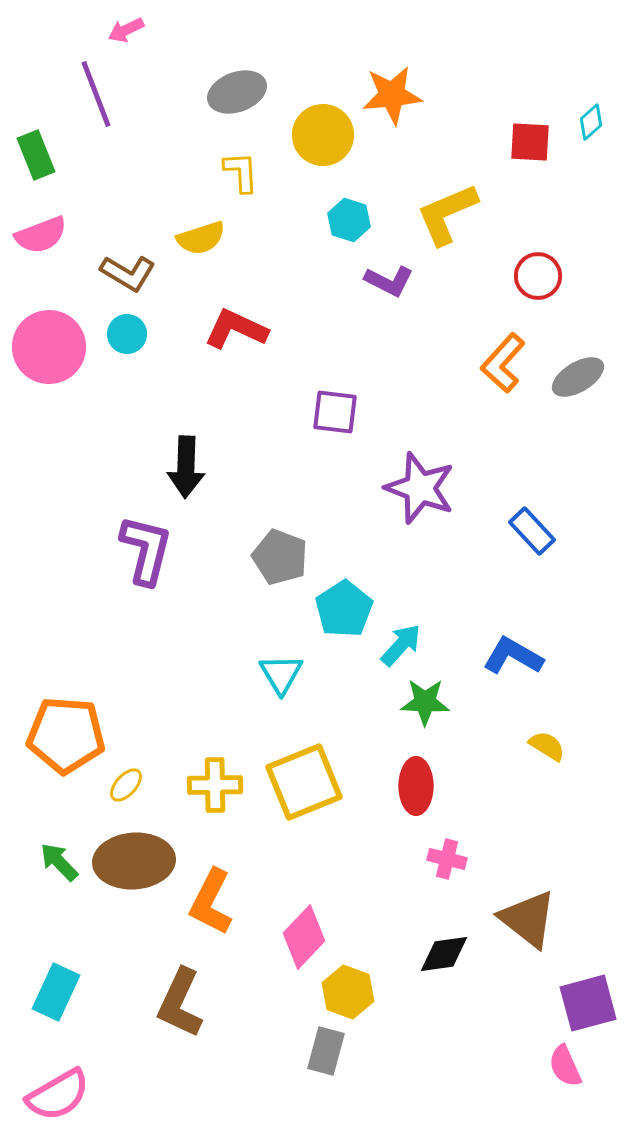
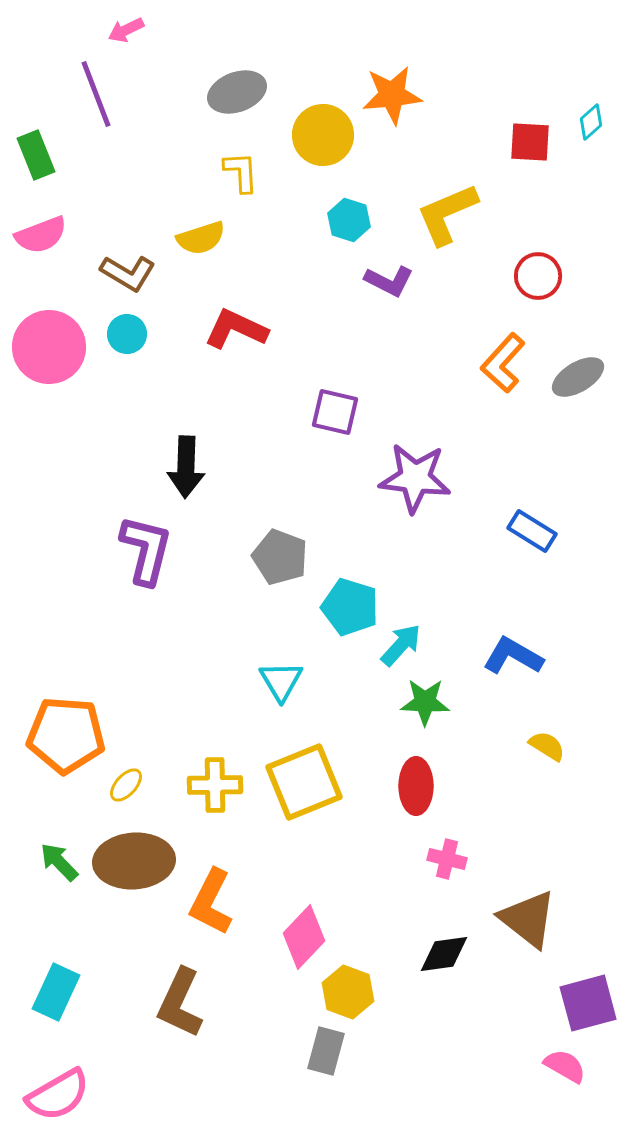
purple square at (335, 412): rotated 6 degrees clockwise
purple star at (420, 488): moved 5 px left, 10 px up; rotated 14 degrees counterclockwise
blue rectangle at (532, 531): rotated 15 degrees counterclockwise
cyan pentagon at (344, 609): moved 6 px right, 2 px up; rotated 22 degrees counterclockwise
cyan triangle at (281, 674): moved 7 px down
pink semicircle at (565, 1066): rotated 144 degrees clockwise
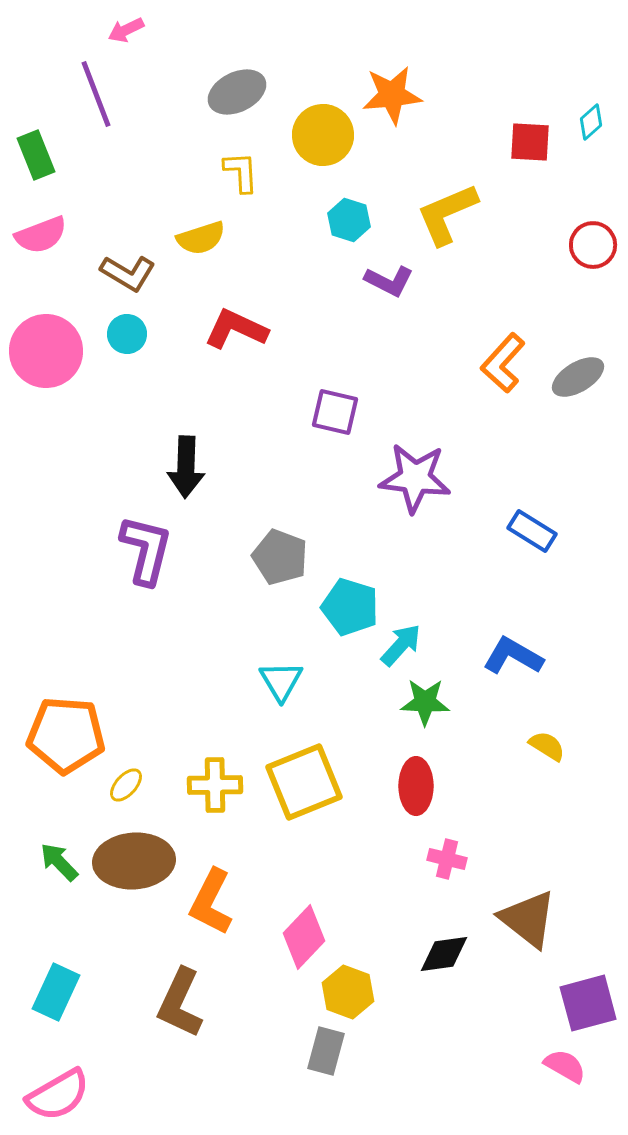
gray ellipse at (237, 92): rotated 6 degrees counterclockwise
red circle at (538, 276): moved 55 px right, 31 px up
pink circle at (49, 347): moved 3 px left, 4 px down
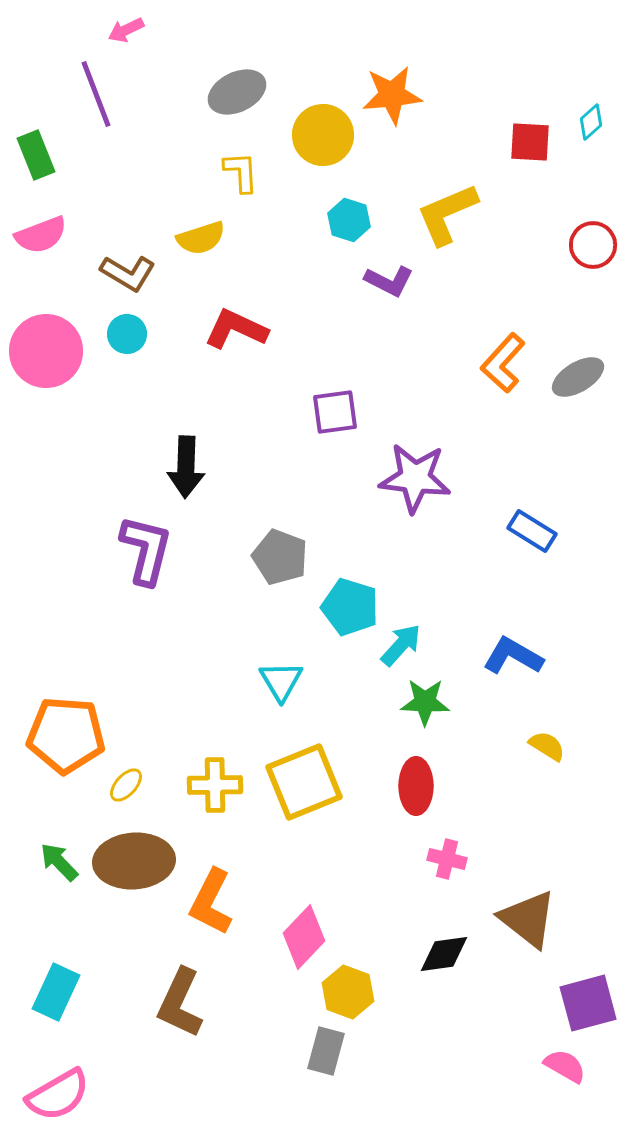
purple square at (335, 412): rotated 21 degrees counterclockwise
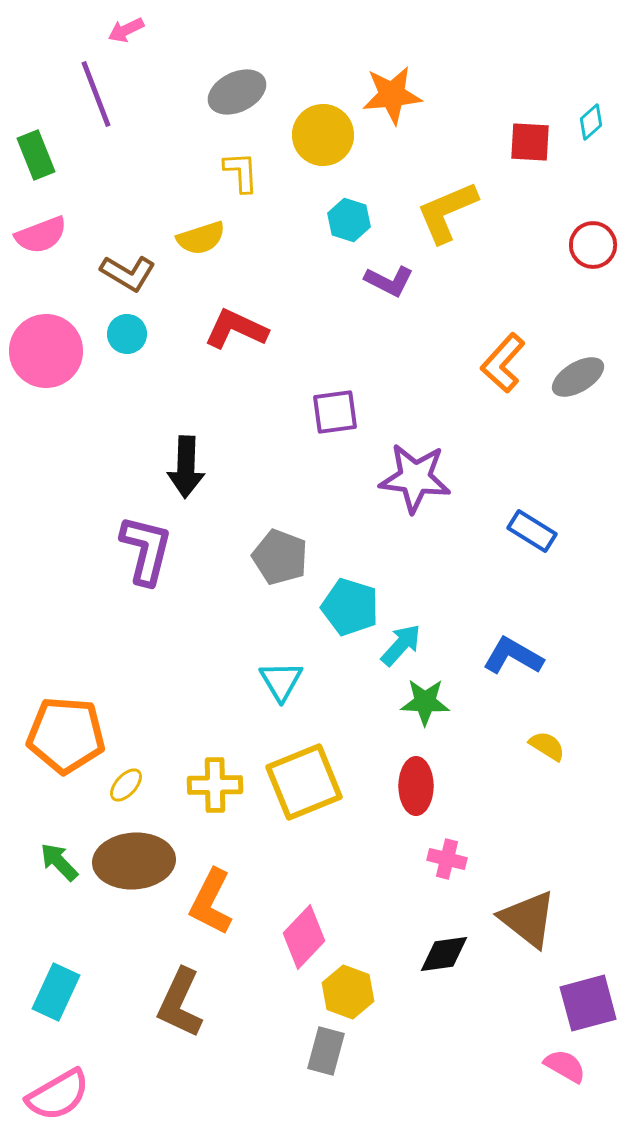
yellow L-shape at (447, 214): moved 2 px up
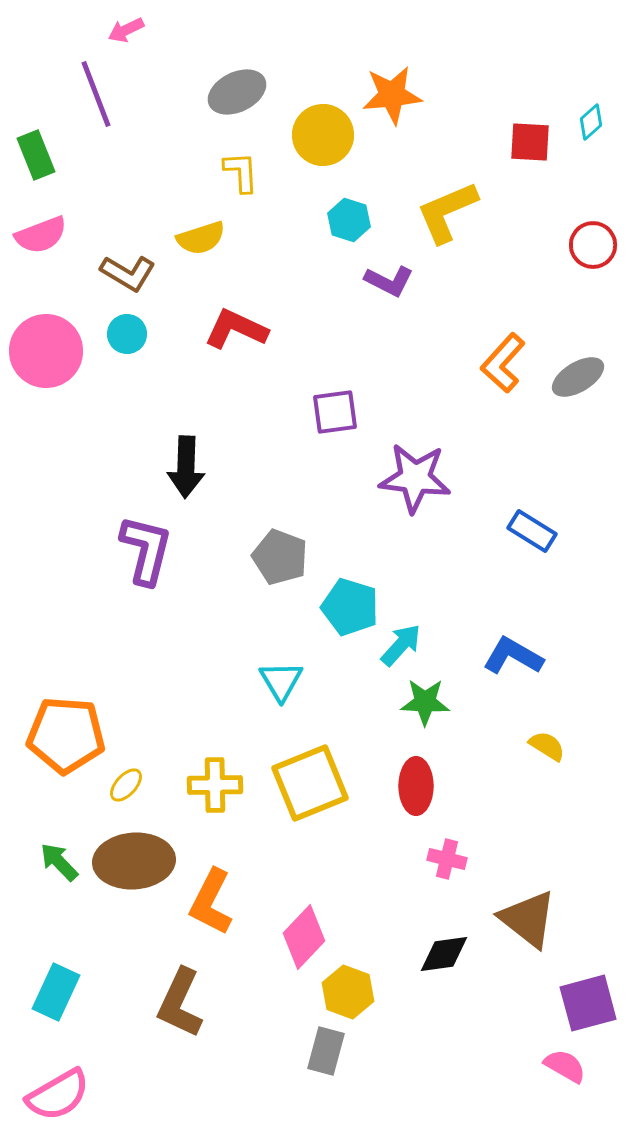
yellow square at (304, 782): moved 6 px right, 1 px down
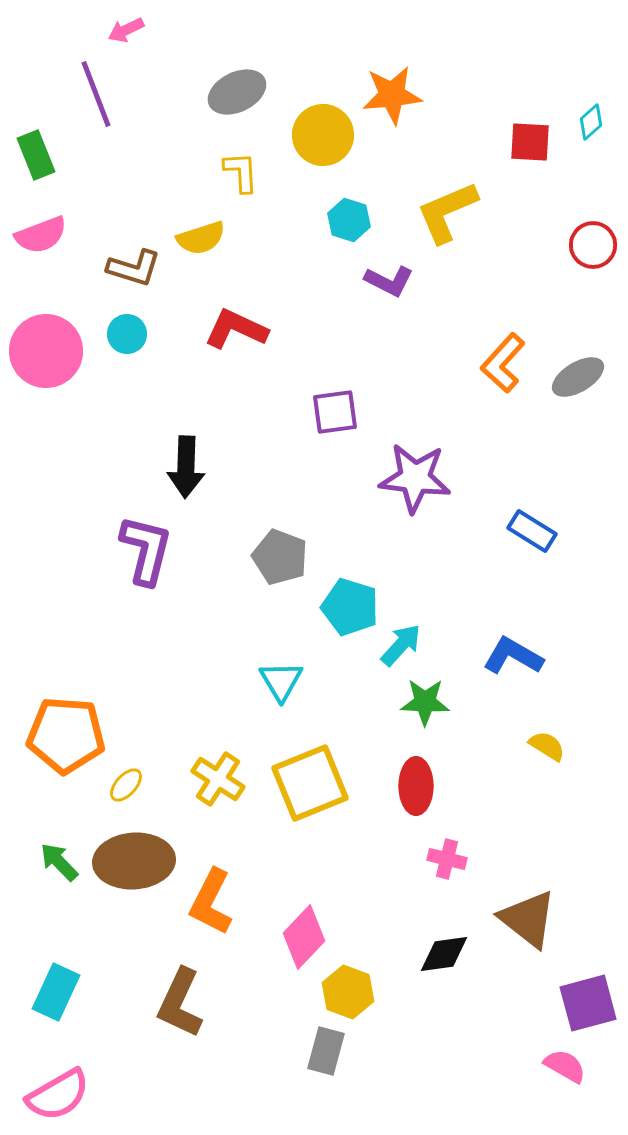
brown L-shape at (128, 273): moved 6 px right, 5 px up; rotated 14 degrees counterclockwise
yellow cross at (215, 785): moved 3 px right, 6 px up; rotated 34 degrees clockwise
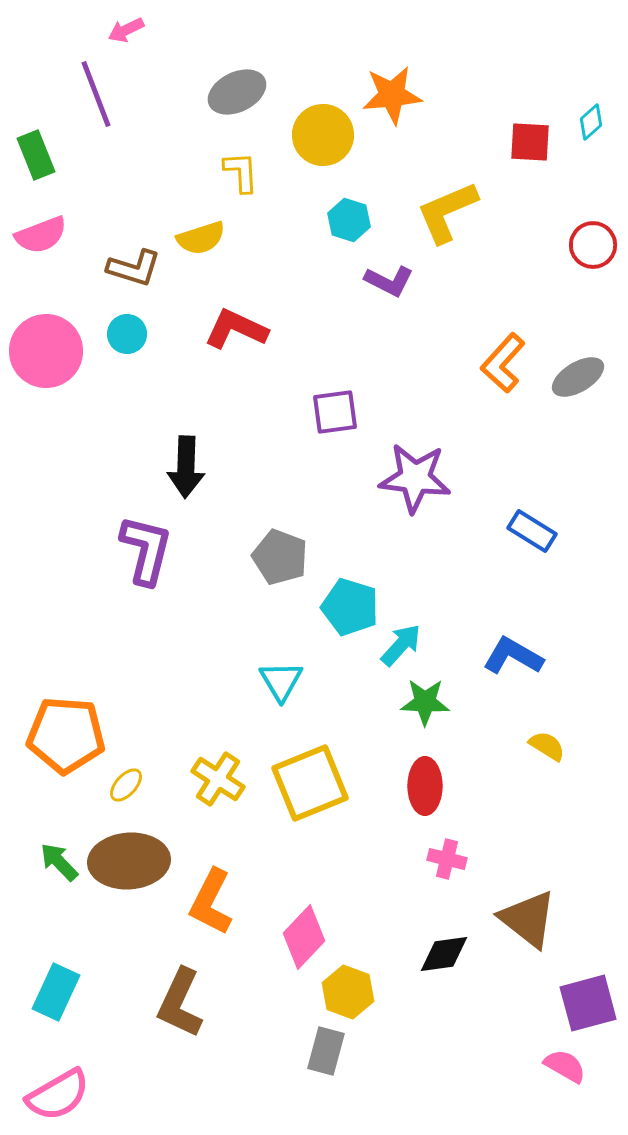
red ellipse at (416, 786): moved 9 px right
brown ellipse at (134, 861): moved 5 px left
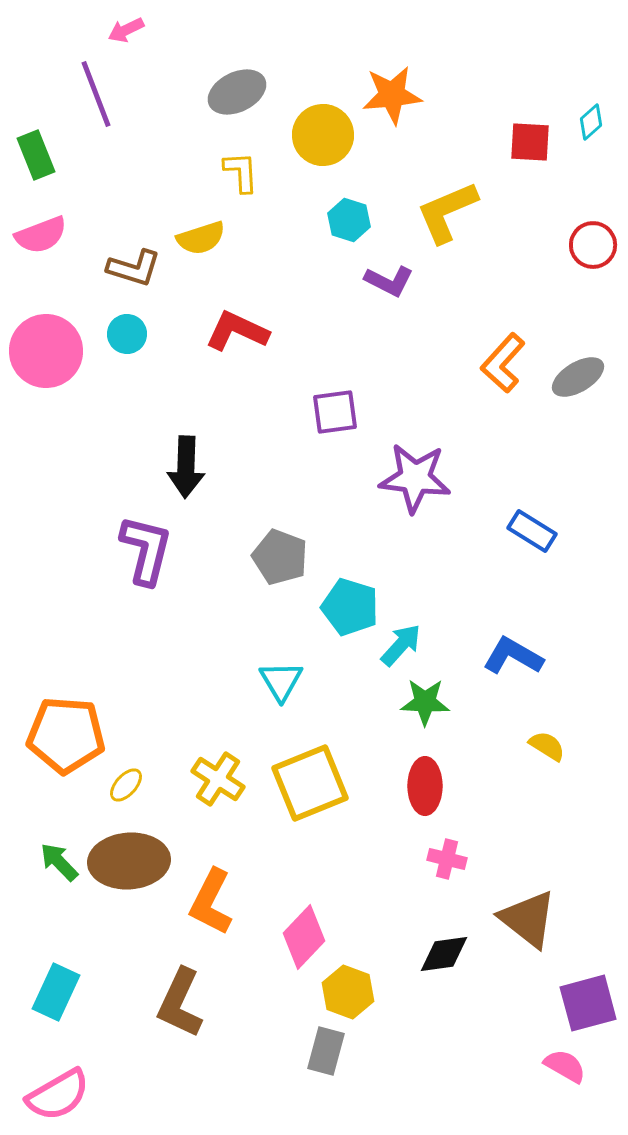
red L-shape at (236, 329): moved 1 px right, 2 px down
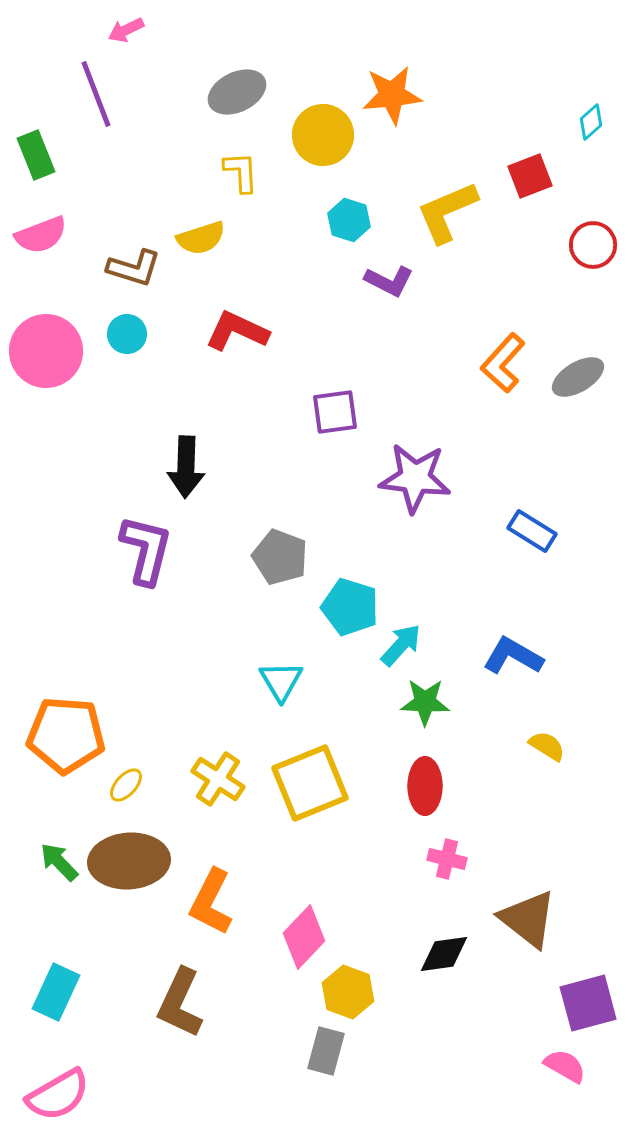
red square at (530, 142): moved 34 px down; rotated 24 degrees counterclockwise
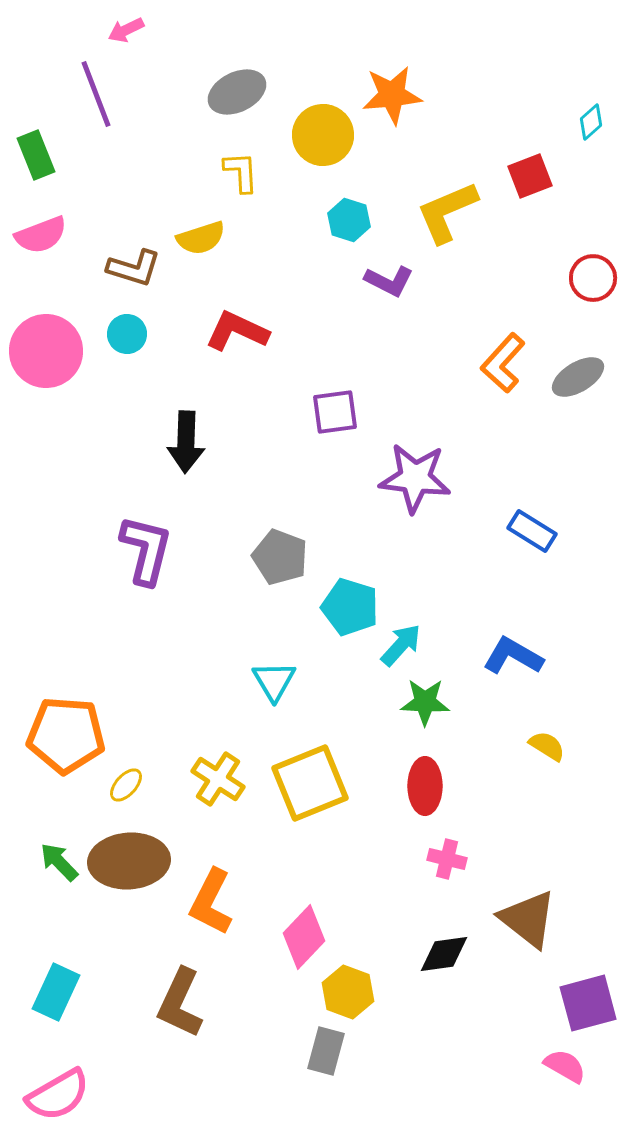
red circle at (593, 245): moved 33 px down
black arrow at (186, 467): moved 25 px up
cyan triangle at (281, 681): moved 7 px left
